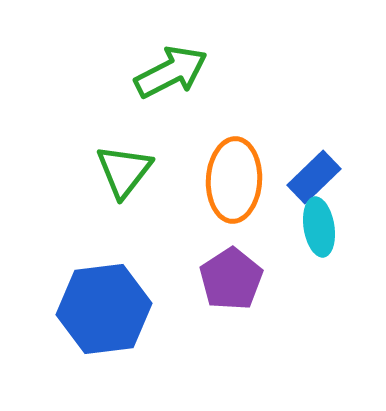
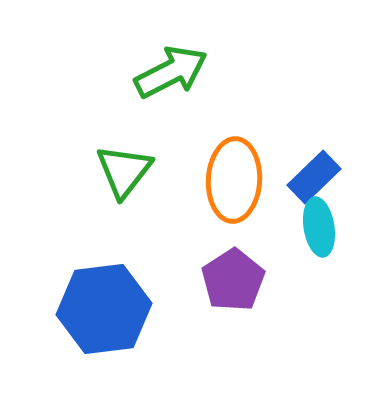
purple pentagon: moved 2 px right, 1 px down
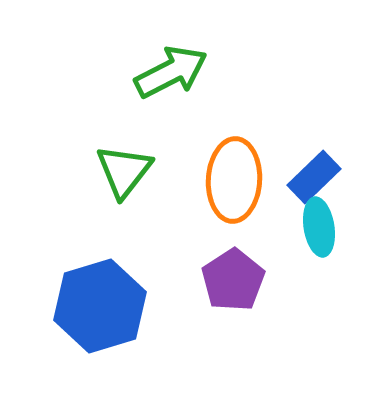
blue hexagon: moved 4 px left, 3 px up; rotated 10 degrees counterclockwise
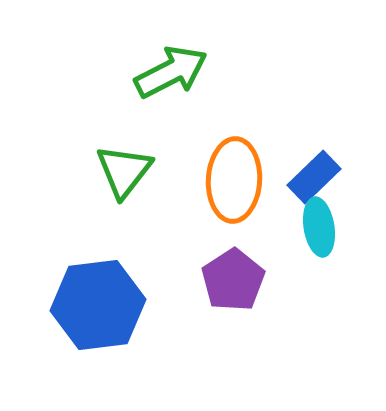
blue hexagon: moved 2 px left, 1 px up; rotated 10 degrees clockwise
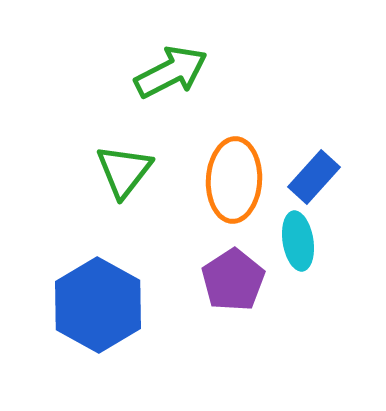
blue rectangle: rotated 4 degrees counterclockwise
cyan ellipse: moved 21 px left, 14 px down
blue hexagon: rotated 24 degrees counterclockwise
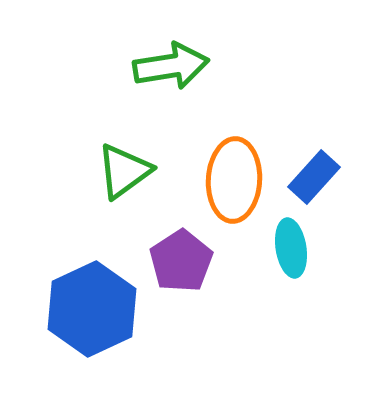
green arrow: moved 6 px up; rotated 18 degrees clockwise
green triangle: rotated 16 degrees clockwise
cyan ellipse: moved 7 px left, 7 px down
purple pentagon: moved 52 px left, 19 px up
blue hexagon: moved 6 px left, 4 px down; rotated 6 degrees clockwise
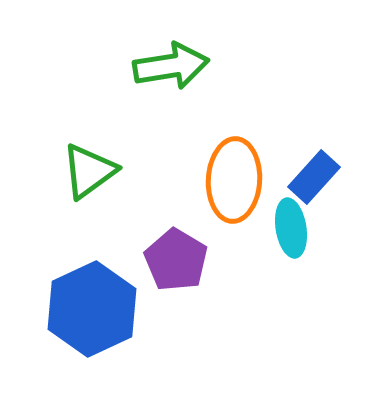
green triangle: moved 35 px left
cyan ellipse: moved 20 px up
purple pentagon: moved 5 px left, 1 px up; rotated 8 degrees counterclockwise
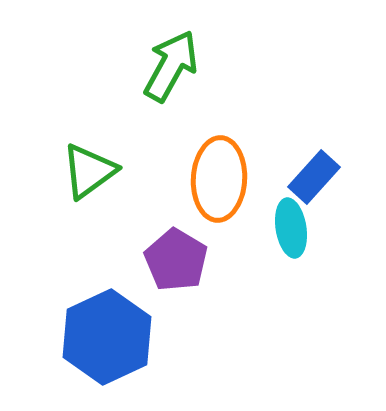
green arrow: rotated 52 degrees counterclockwise
orange ellipse: moved 15 px left, 1 px up
blue hexagon: moved 15 px right, 28 px down
